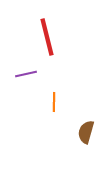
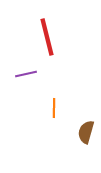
orange line: moved 6 px down
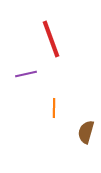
red line: moved 4 px right, 2 px down; rotated 6 degrees counterclockwise
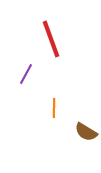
purple line: rotated 50 degrees counterclockwise
brown semicircle: rotated 75 degrees counterclockwise
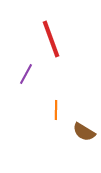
orange line: moved 2 px right, 2 px down
brown semicircle: moved 2 px left
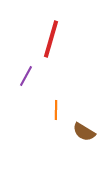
red line: rotated 36 degrees clockwise
purple line: moved 2 px down
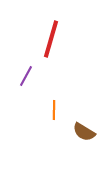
orange line: moved 2 px left
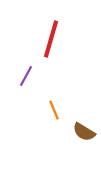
orange line: rotated 24 degrees counterclockwise
